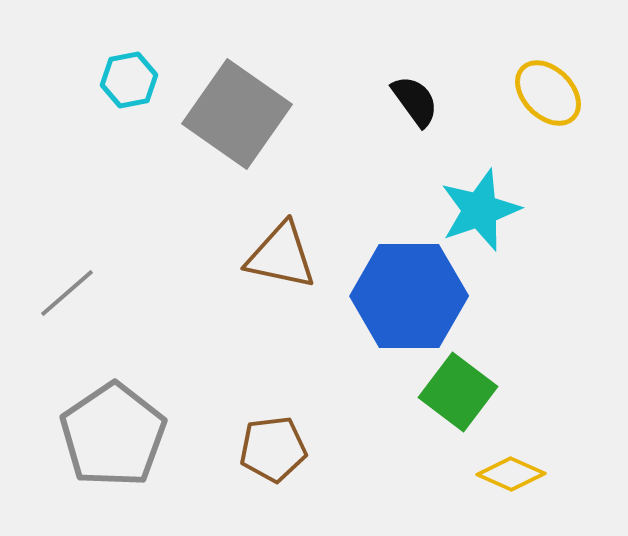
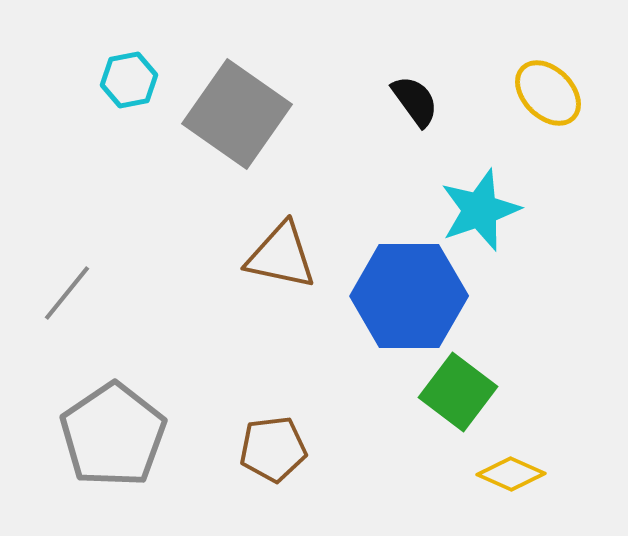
gray line: rotated 10 degrees counterclockwise
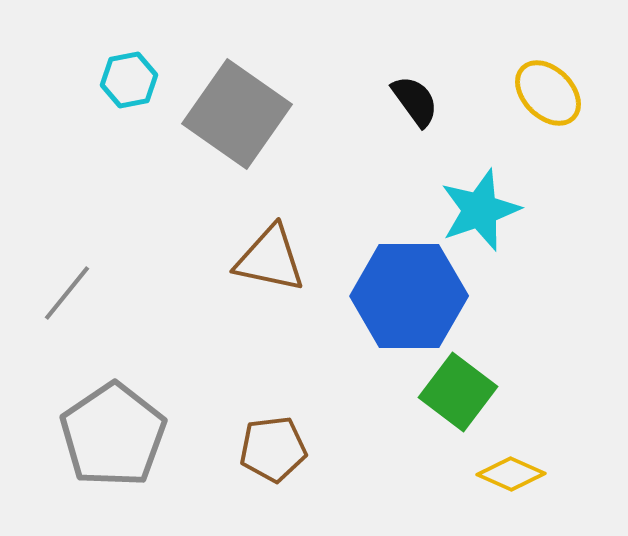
brown triangle: moved 11 px left, 3 px down
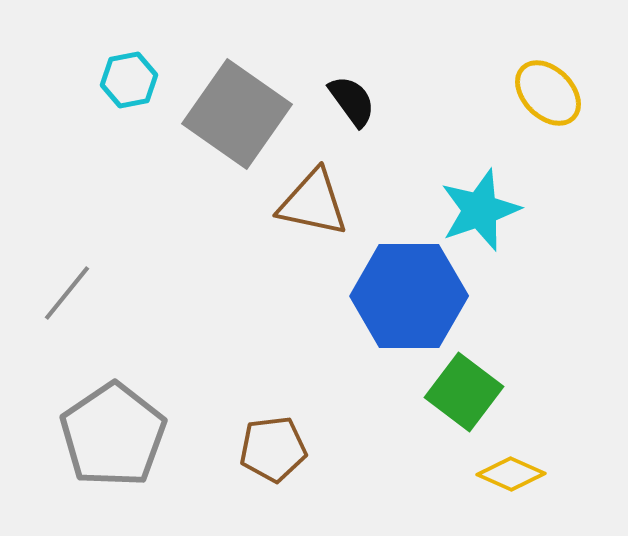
black semicircle: moved 63 px left
brown triangle: moved 43 px right, 56 px up
green square: moved 6 px right
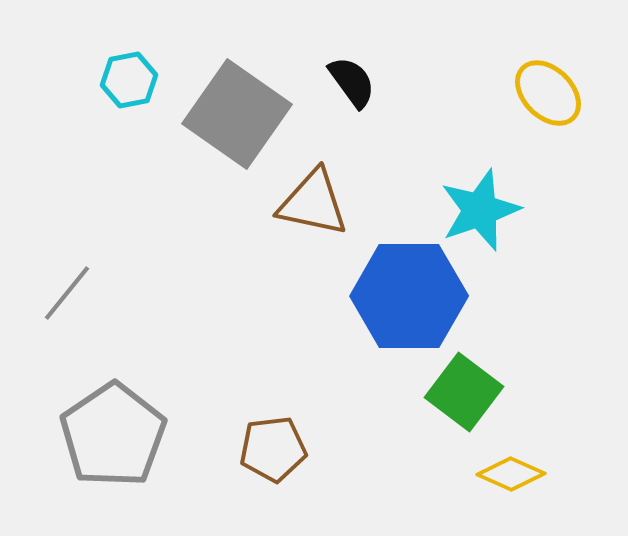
black semicircle: moved 19 px up
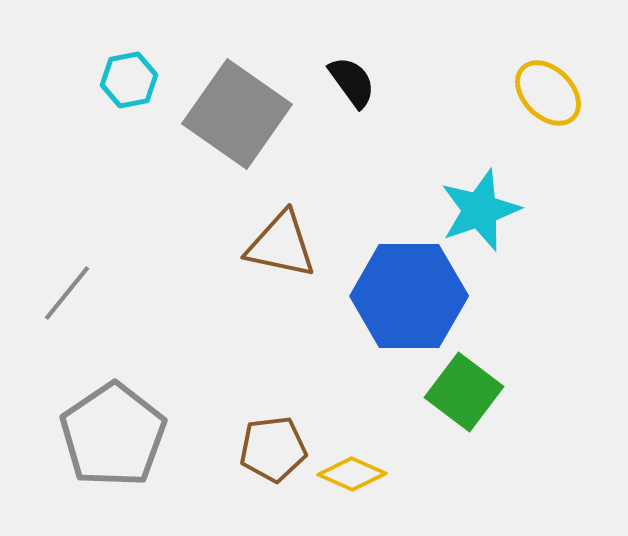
brown triangle: moved 32 px left, 42 px down
yellow diamond: moved 159 px left
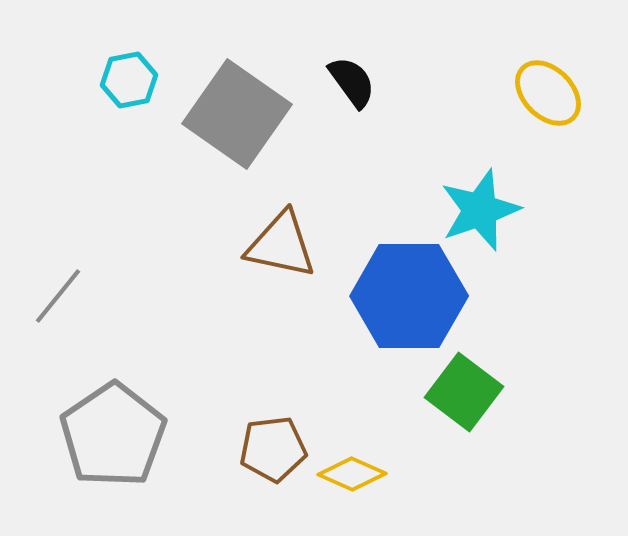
gray line: moved 9 px left, 3 px down
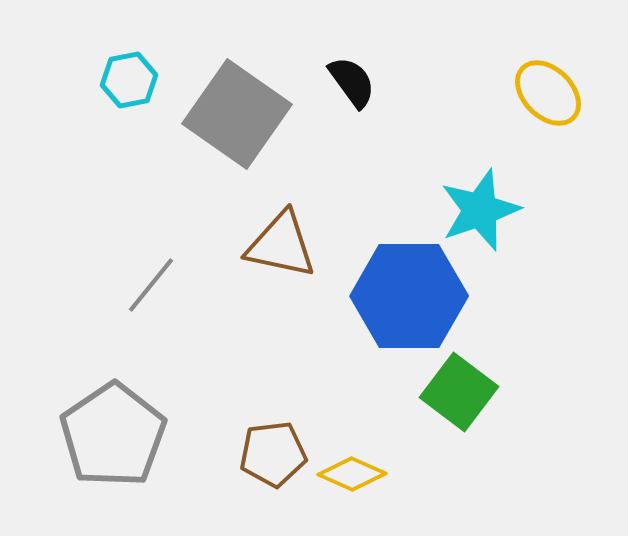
gray line: moved 93 px right, 11 px up
green square: moved 5 px left
brown pentagon: moved 5 px down
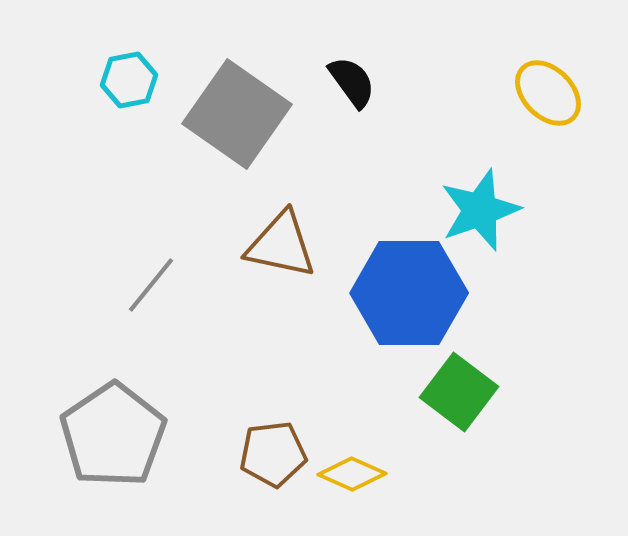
blue hexagon: moved 3 px up
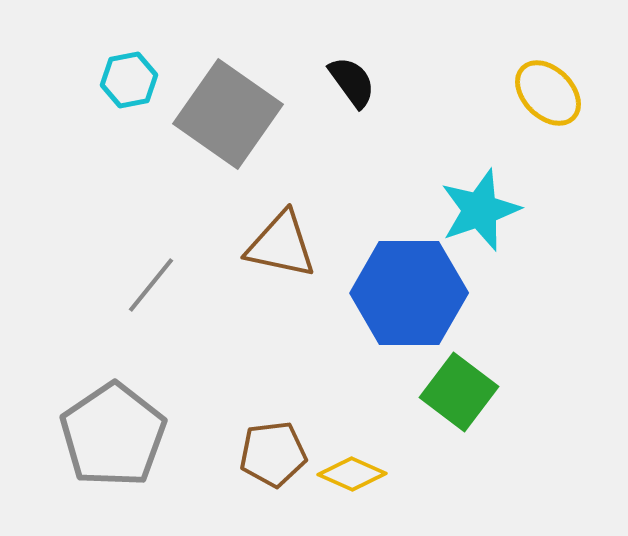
gray square: moved 9 px left
